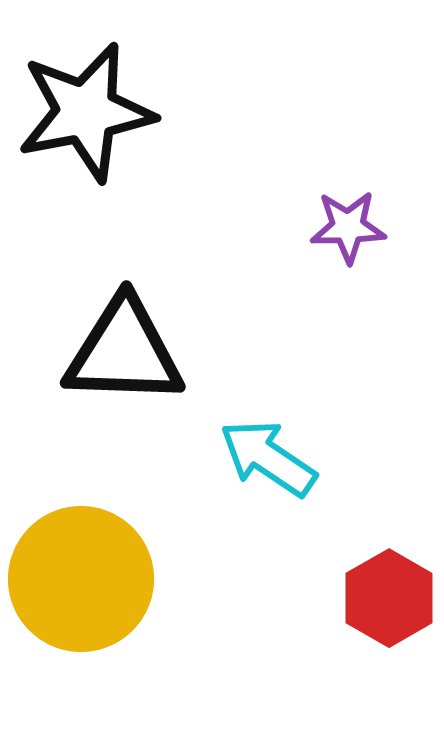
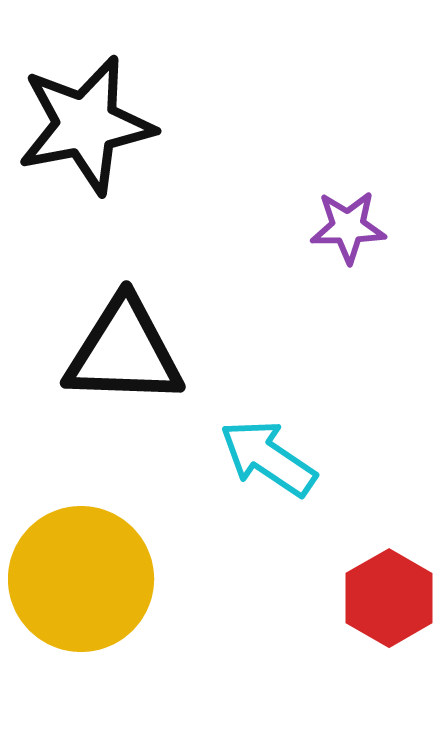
black star: moved 13 px down
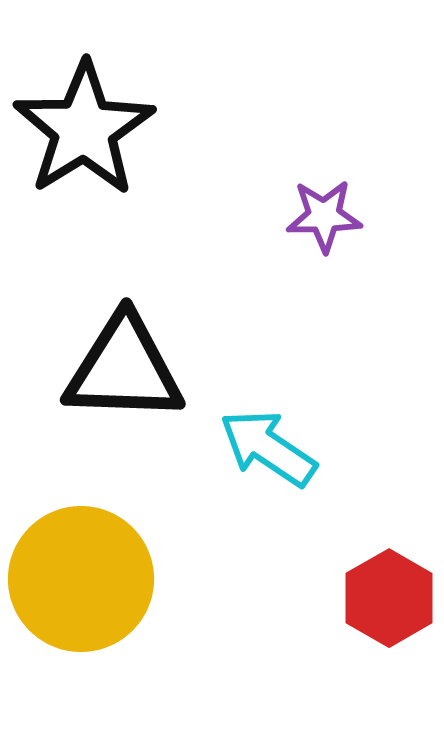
black star: moved 2 px left, 4 px down; rotated 21 degrees counterclockwise
purple star: moved 24 px left, 11 px up
black triangle: moved 17 px down
cyan arrow: moved 10 px up
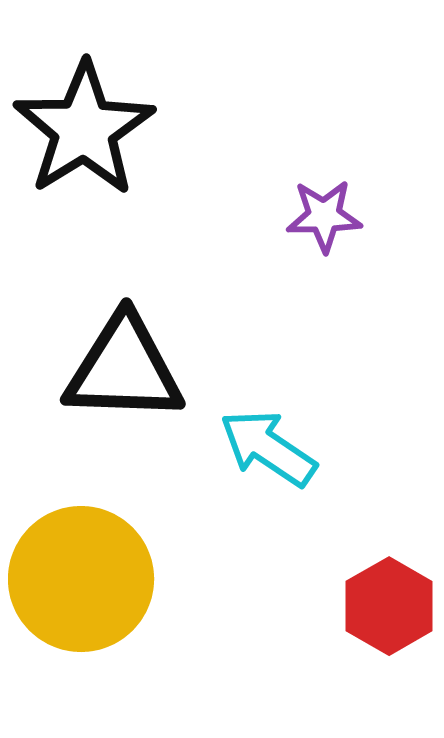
red hexagon: moved 8 px down
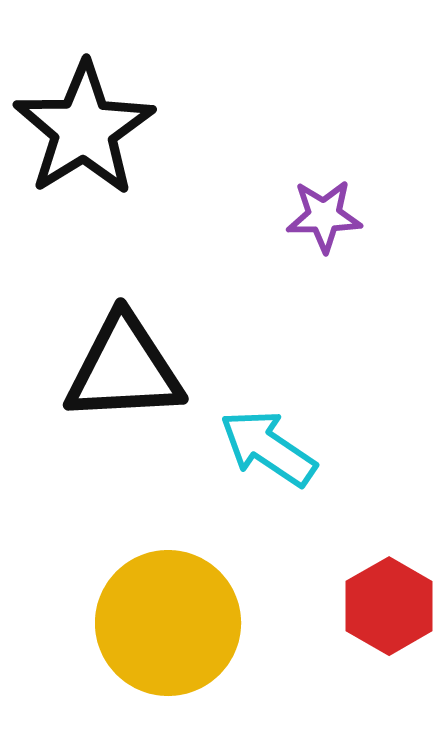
black triangle: rotated 5 degrees counterclockwise
yellow circle: moved 87 px right, 44 px down
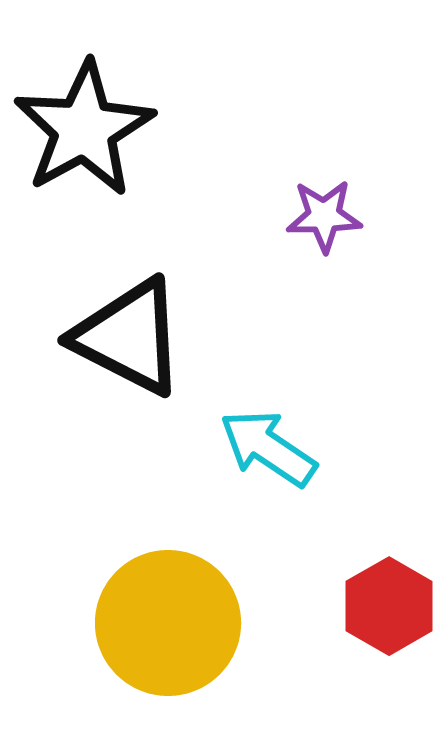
black star: rotated 3 degrees clockwise
black triangle: moved 5 px right, 32 px up; rotated 30 degrees clockwise
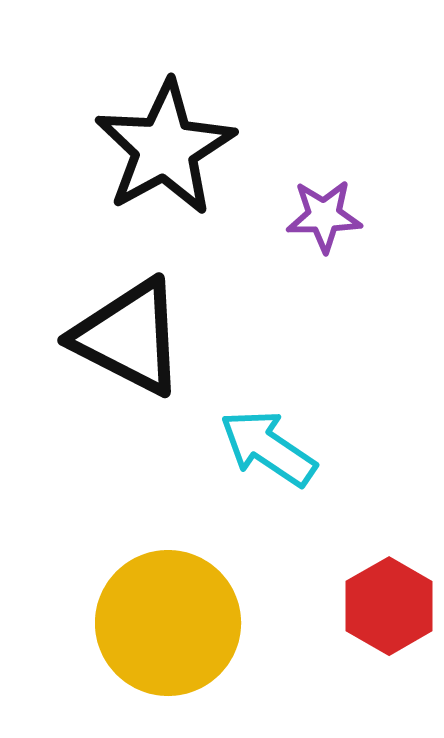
black star: moved 81 px right, 19 px down
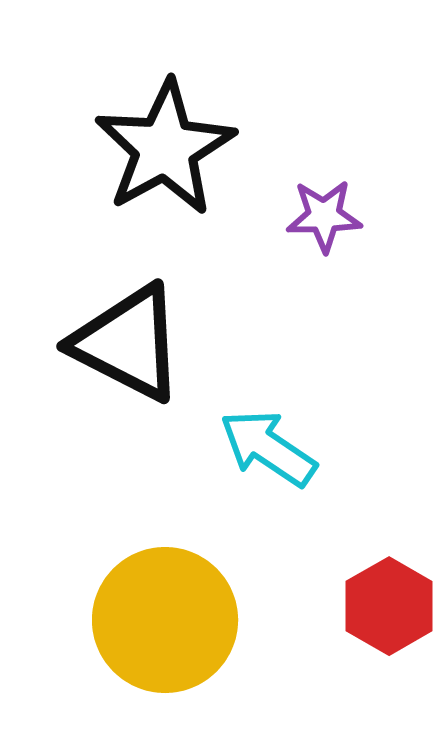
black triangle: moved 1 px left, 6 px down
yellow circle: moved 3 px left, 3 px up
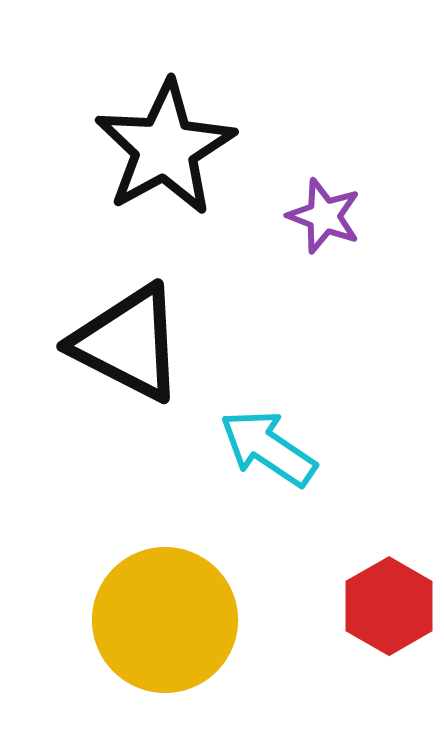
purple star: rotated 22 degrees clockwise
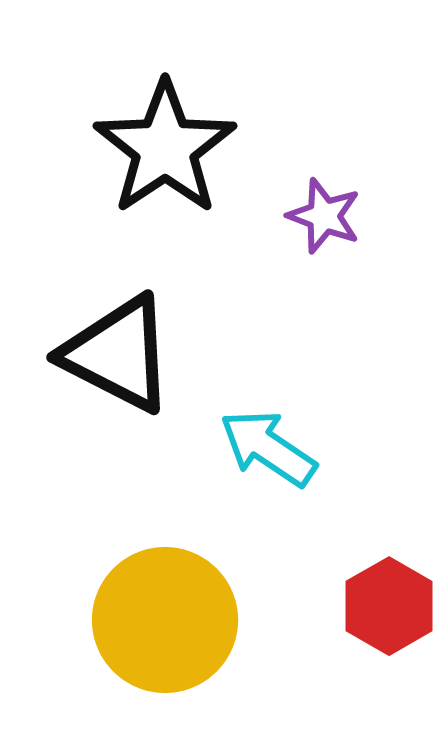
black star: rotated 5 degrees counterclockwise
black triangle: moved 10 px left, 11 px down
